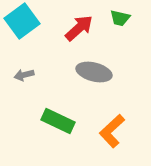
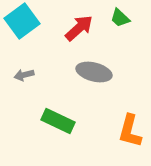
green trapezoid: rotated 30 degrees clockwise
orange L-shape: moved 18 px right; rotated 32 degrees counterclockwise
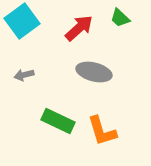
orange L-shape: moved 28 px left; rotated 32 degrees counterclockwise
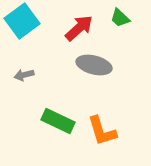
gray ellipse: moved 7 px up
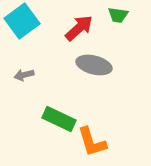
green trapezoid: moved 2 px left, 3 px up; rotated 35 degrees counterclockwise
green rectangle: moved 1 px right, 2 px up
orange L-shape: moved 10 px left, 11 px down
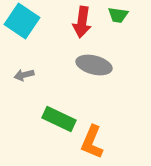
cyan square: rotated 20 degrees counterclockwise
red arrow: moved 3 px right, 6 px up; rotated 140 degrees clockwise
orange L-shape: rotated 40 degrees clockwise
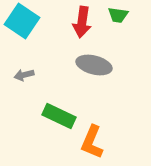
green rectangle: moved 3 px up
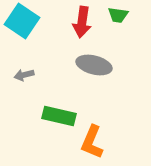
green rectangle: rotated 12 degrees counterclockwise
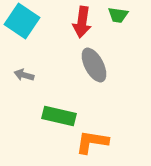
gray ellipse: rotated 48 degrees clockwise
gray arrow: rotated 30 degrees clockwise
orange L-shape: rotated 76 degrees clockwise
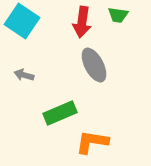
green rectangle: moved 1 px right, 3 px up; rotated 36 degrees counterclockwise
